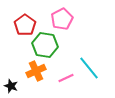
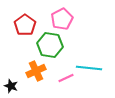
green hexagon: moved 5 px right
cyan line: rotated 45 degrees counterclockwise
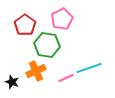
green hexagon: moved 3 px left
cyan line: rotated 25 degrees counterclockwise
black star: moved 1 px right, 4 px up
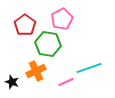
green hexagon: moved 1 px right, 1 px up
pink line: moved 4 px down
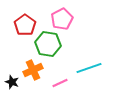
orange cross: moved 3 px left, 1 px up
pink line: moved 6 px left, 1 px down
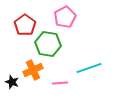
pink pentagon: moved 3 px right, 2 px up
pink line: rotated 21 degrees clockwise
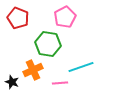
red pentagon: moved 7 px left, 7 px up; rotated 15 degrees counterclockwise
cyan line: moved 8 px left, 1 px up
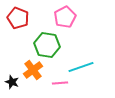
green hexagon: moved 1 px left, 1 px down
orange cross: rotated 12 degrees counterclockwise
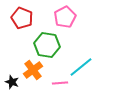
red pentagon: moved 4 px right
cyan line: rotated 20 degrees counterclockwise
